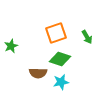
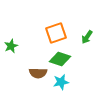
green arrow: rotated 64 degrees clockwise
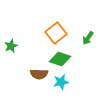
orange square: rotated 20 degrees counterclockwise
green arrow: moved 1 px right, 1 px down
brown semicircle: moved 1 px right, 1 px down
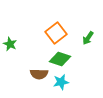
green star: moved 1 px left, 2 px up; rotated 24 degrees counterclockwise
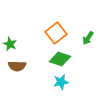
brown semicircle: moved 22 px left, 8 px up
